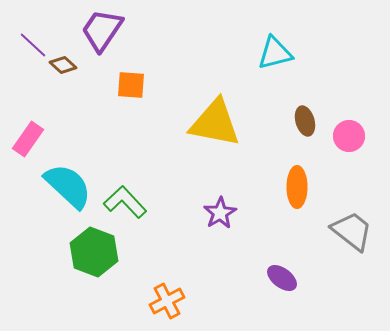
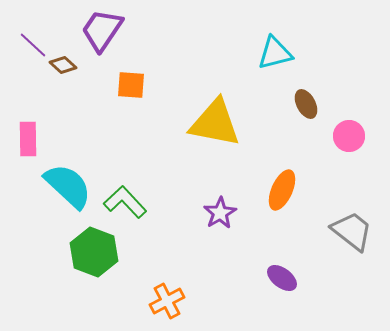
brown ellipse: moved 1 px right, 17 px up; rotated 12 degrees counterclockwise
pink rectangle: rotated 36 degrees counterclockwise
orange ellipse: moved 15 px left, 3 px down; rotated 24 degrees clockwise
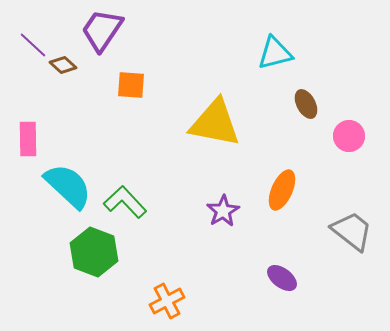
purple star: moved 3 px right, 2 px up
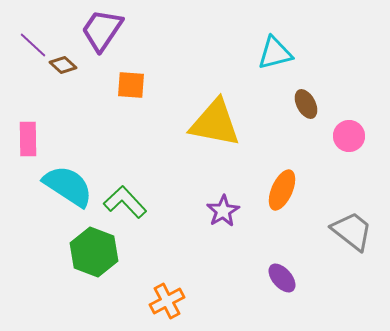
cyan semicircle: rotated 10 degrees counterclockwise
purple ellipse: rotated 12 degrees clockwise
